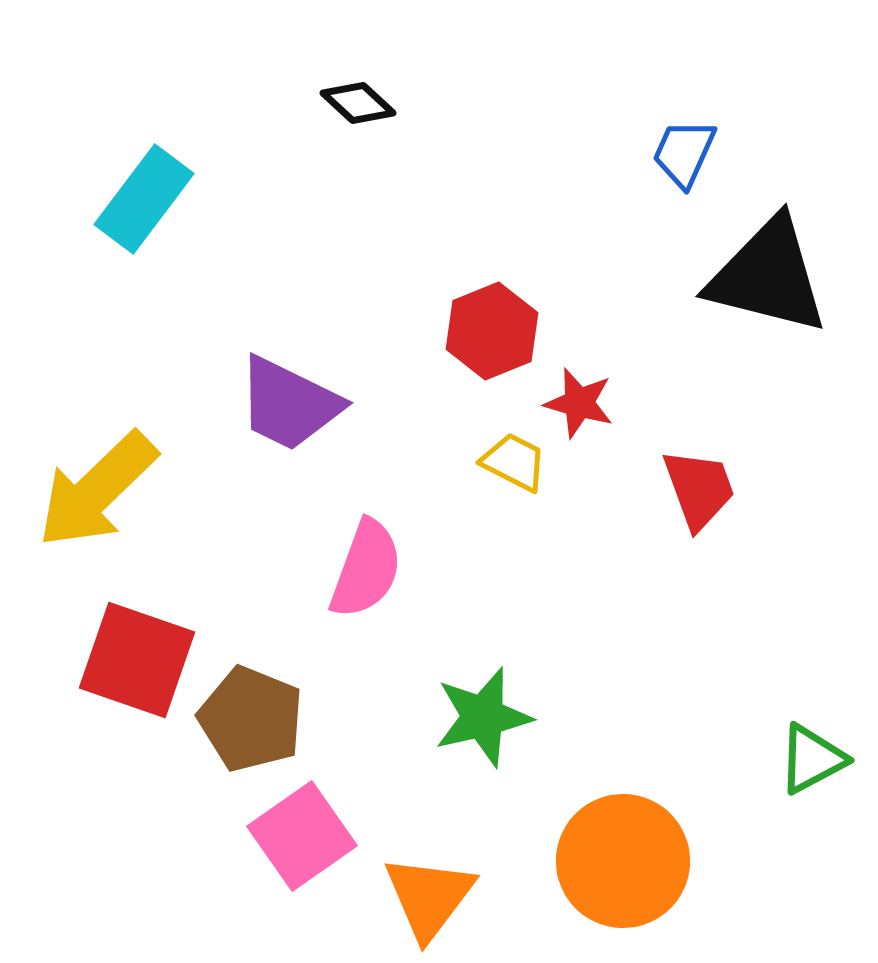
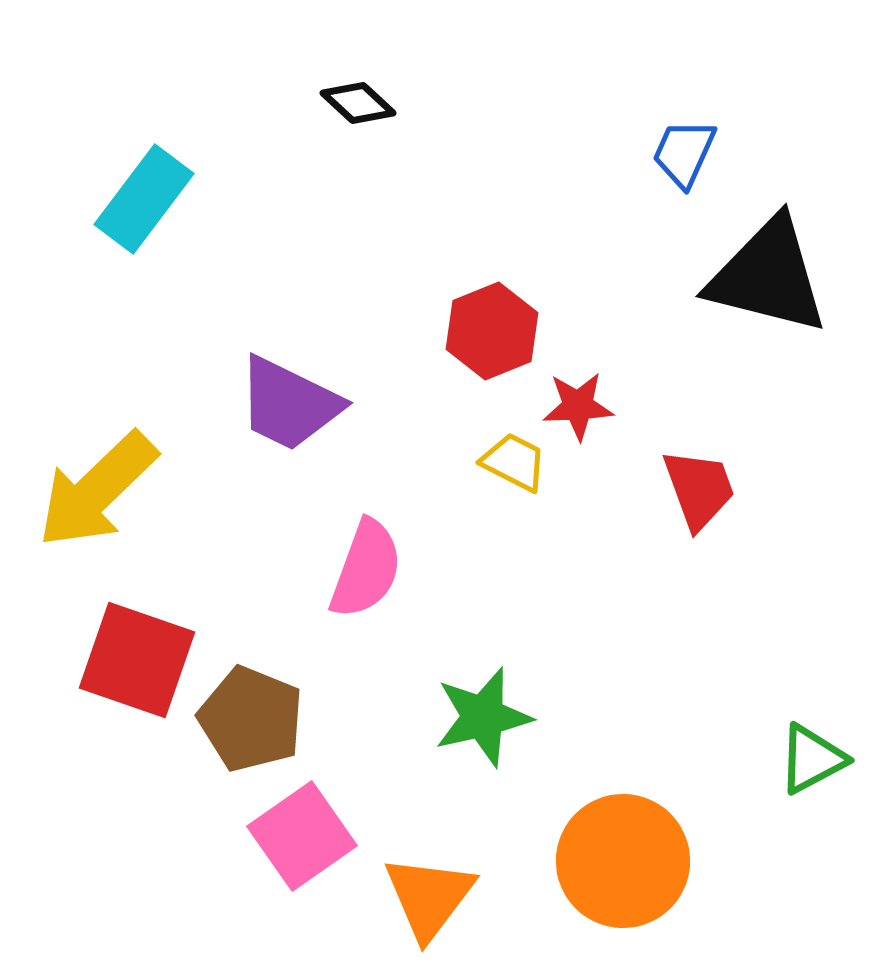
red star: moved 1 px left, 3 px down; rotated 18 degrees counterclockwise
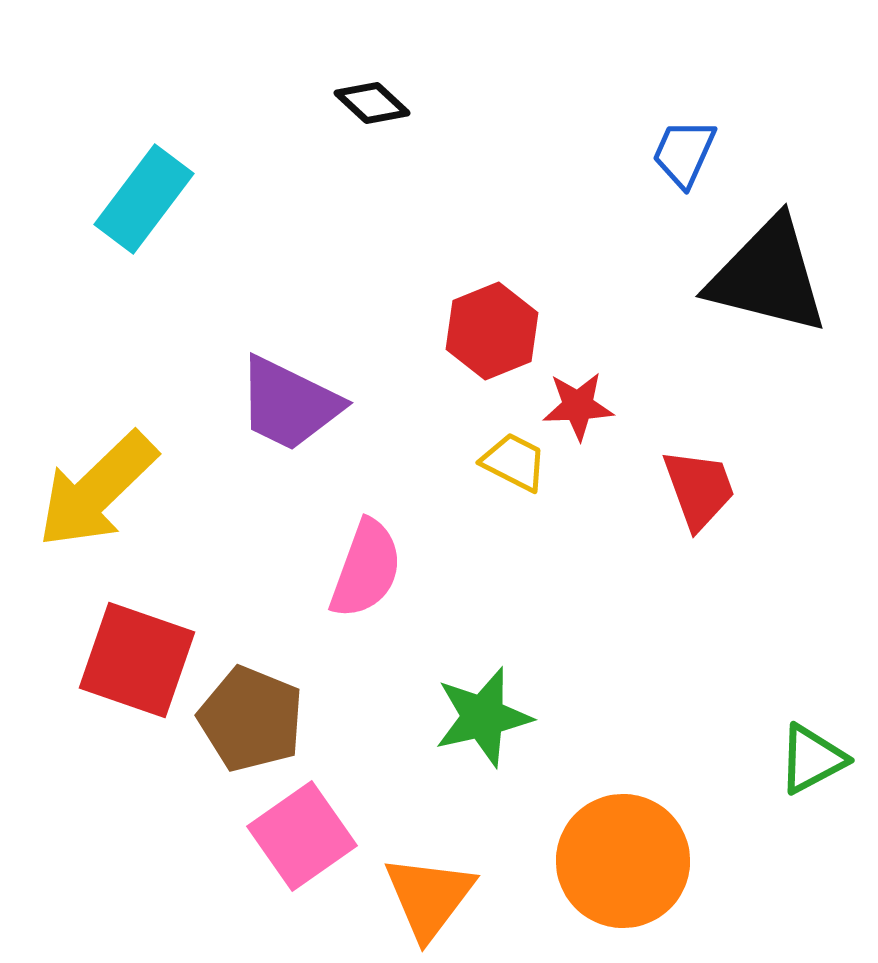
black diamond: moved 14 px right
